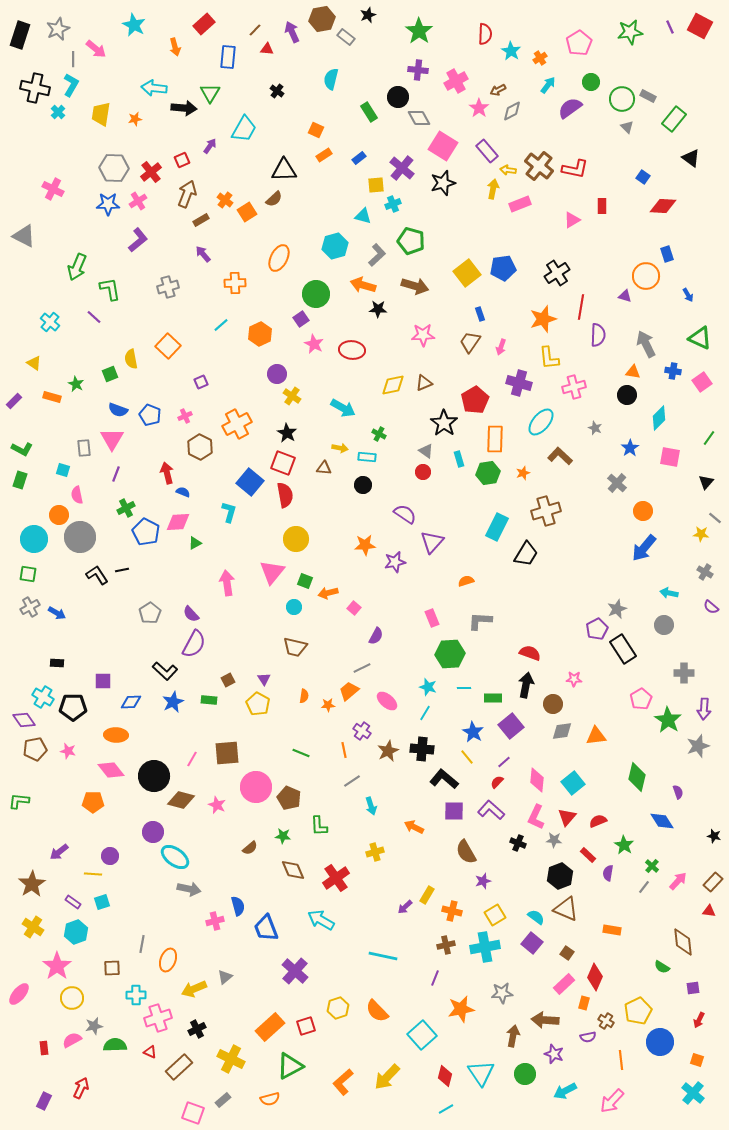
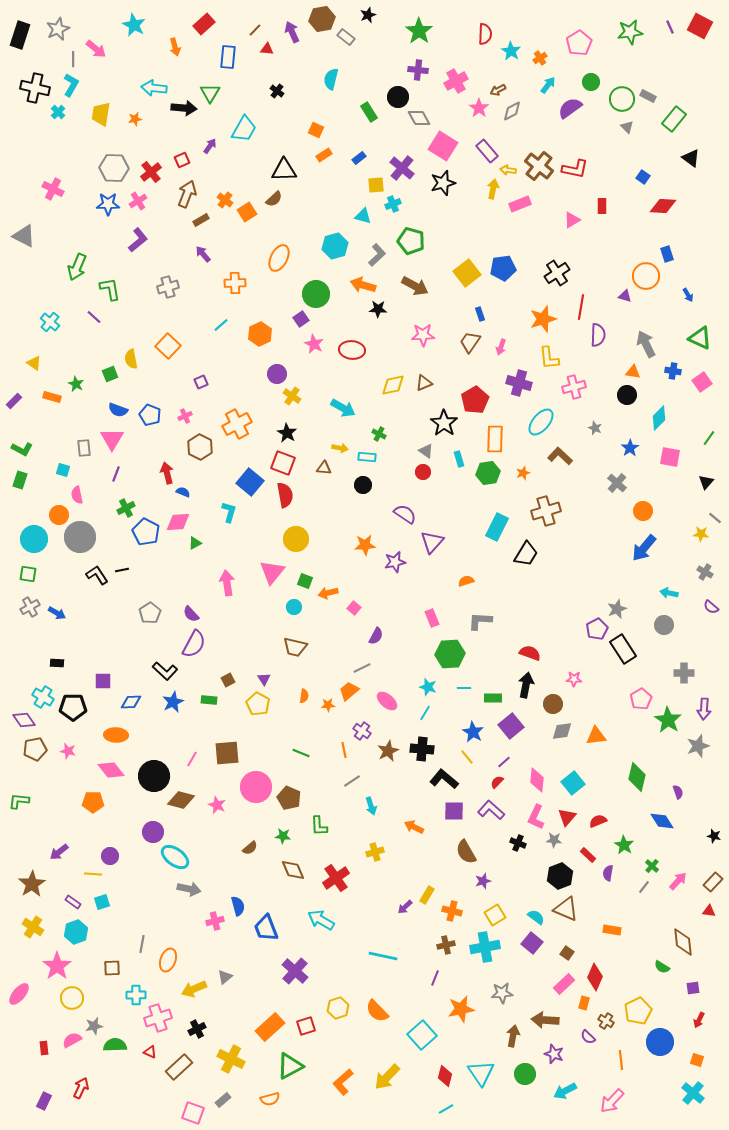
brown arrow at (415, 286): rotated 12 degrees clockwise
purple semicircle at (588, 1037): rotated 56 degrees clockwise
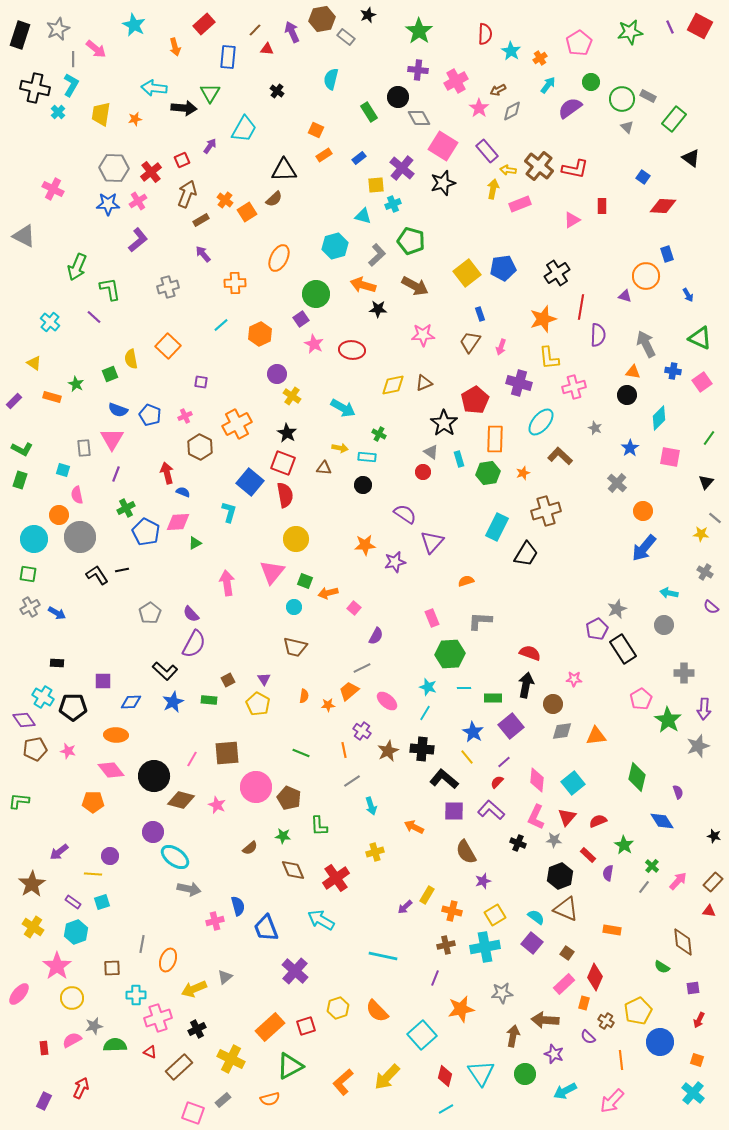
purple square at (201, 382): rotated 32 degrees clockwise
gray triangle at (426, 451): moved 5 px right, 1 px down
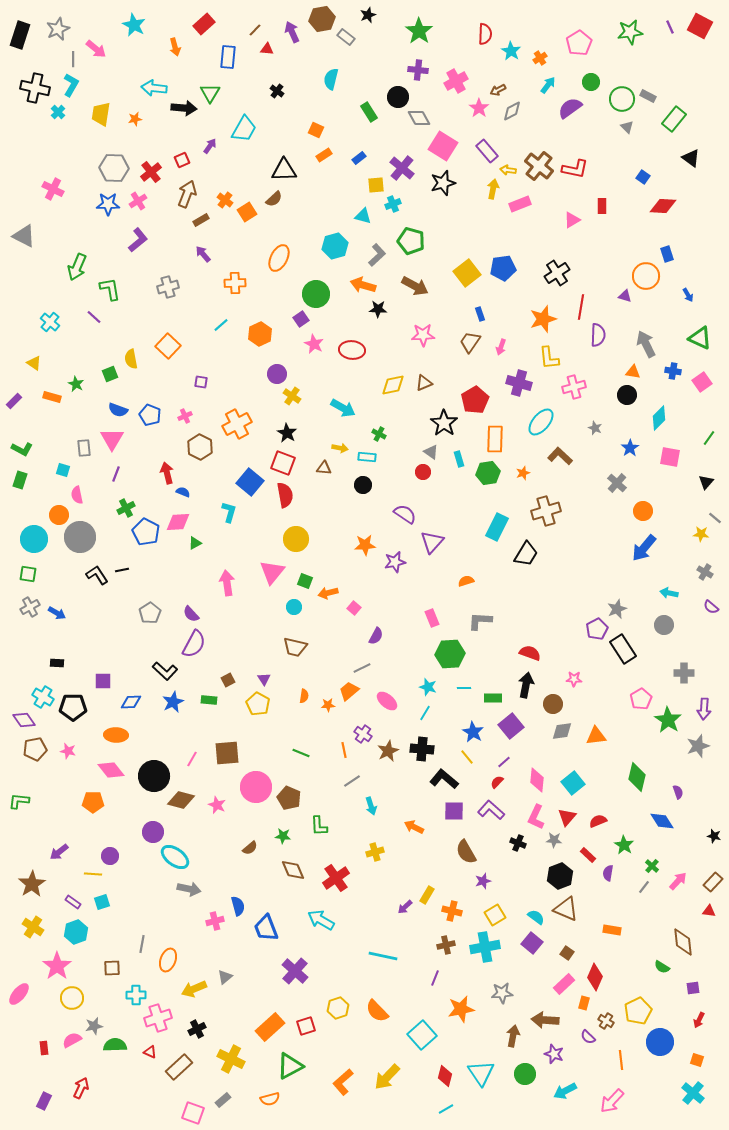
purple cross at (362, 731): moved 1 px right, 3 px down
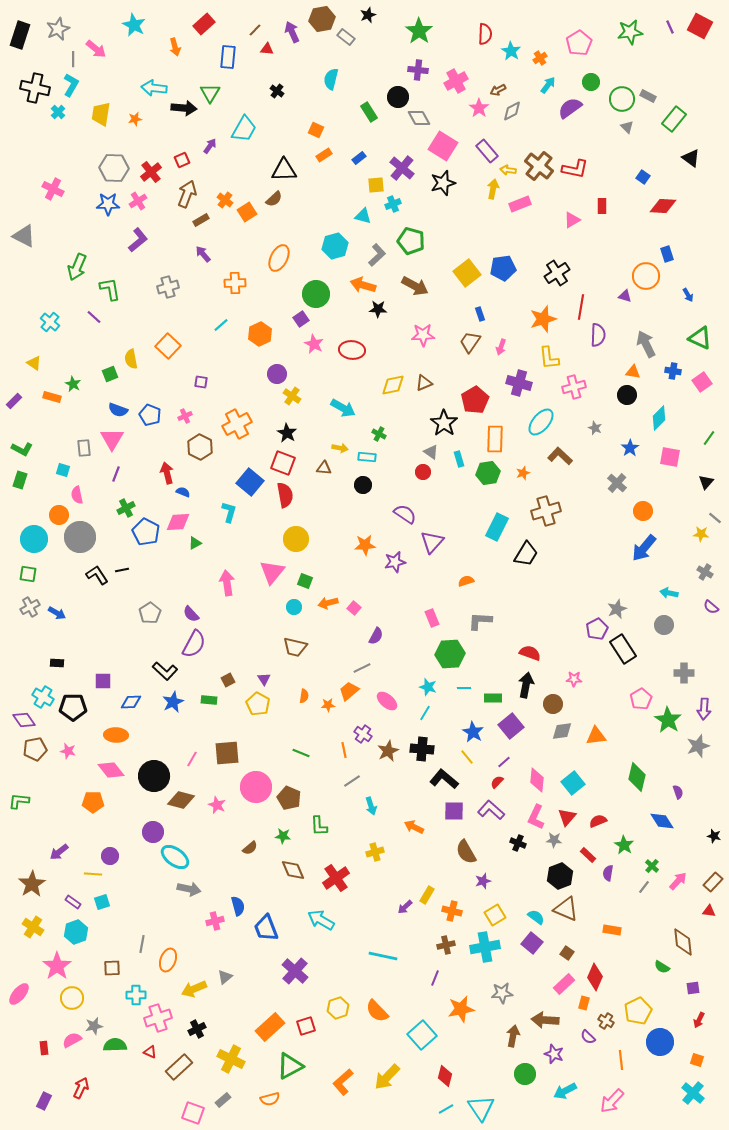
green star at (76, 384): moved 3 px left
orange arrow at (328, 593): moved 10 px down
cyan triangle at (481, 1073): moved 35 px down
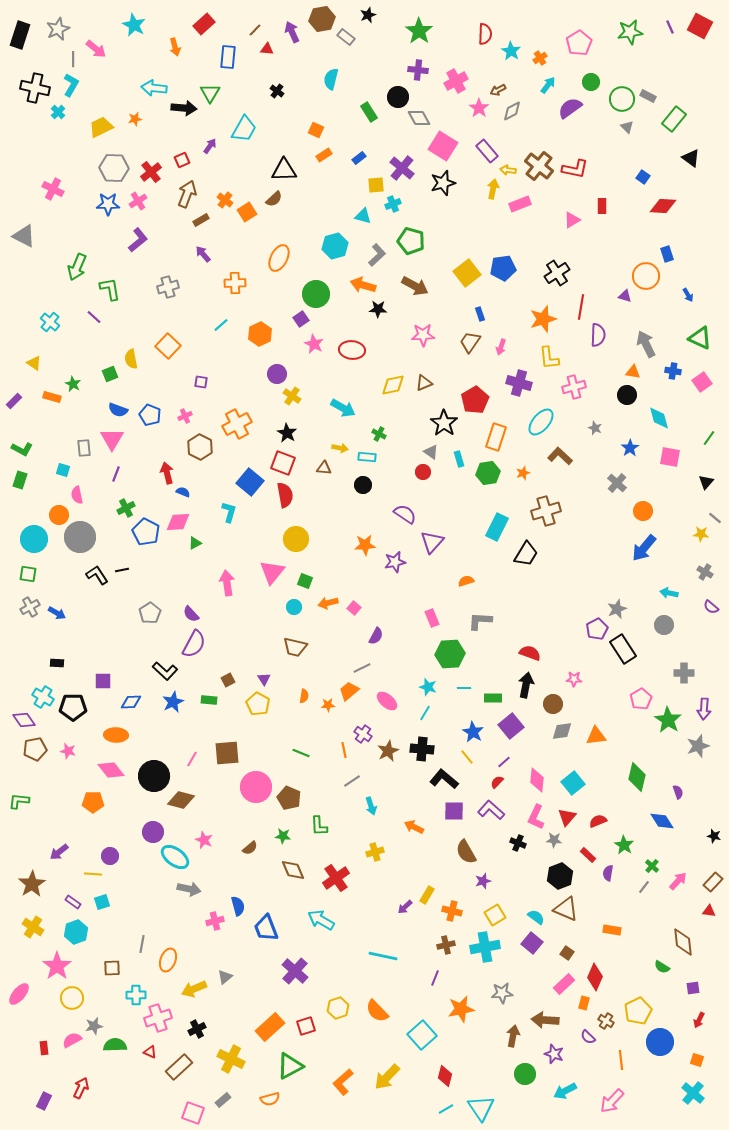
yellow trapezoid at (101, 114): moved 13 px down; rotated 55 degrees clockwise
cyan diamond at (659, 418): rotated 60 degrees counterclockwise
orange rectangle at (495, 439): moved 1 px right, 2 px up; rotated 16 degrees clockwise
pink star at (217, 805): moved 13 px left, 35 px down
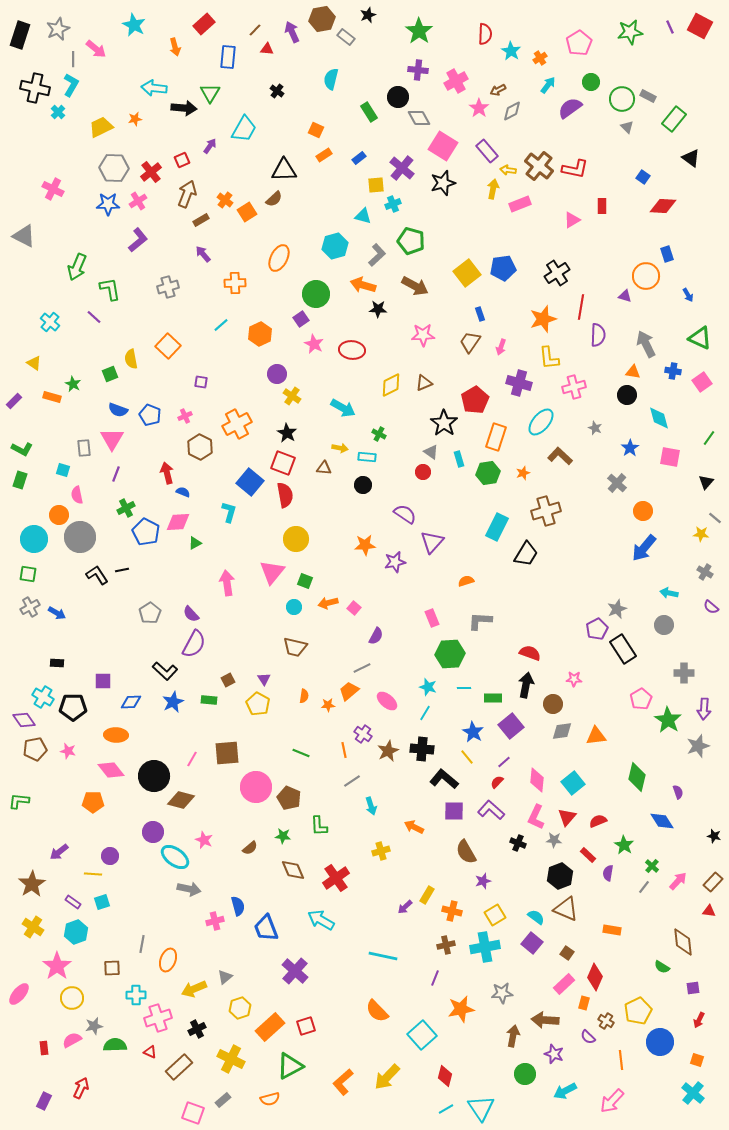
yellow diamond at (393, 385): moved 2 px left; rotated 15 degrees counterclockwise
yellow cross at (375, 852): moved 6 px right, 1 px up
yellow hexagon at (338, 1008): moved 98 px left
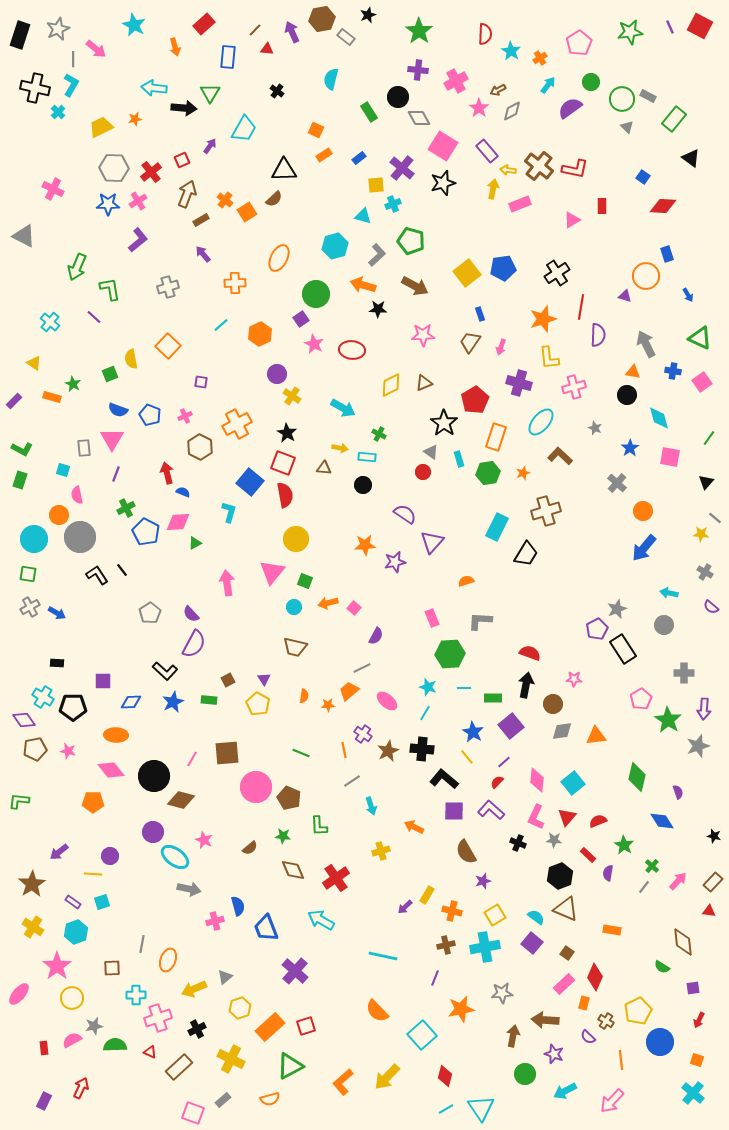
black line at (122, 570): rotated 64 degrees clockwise
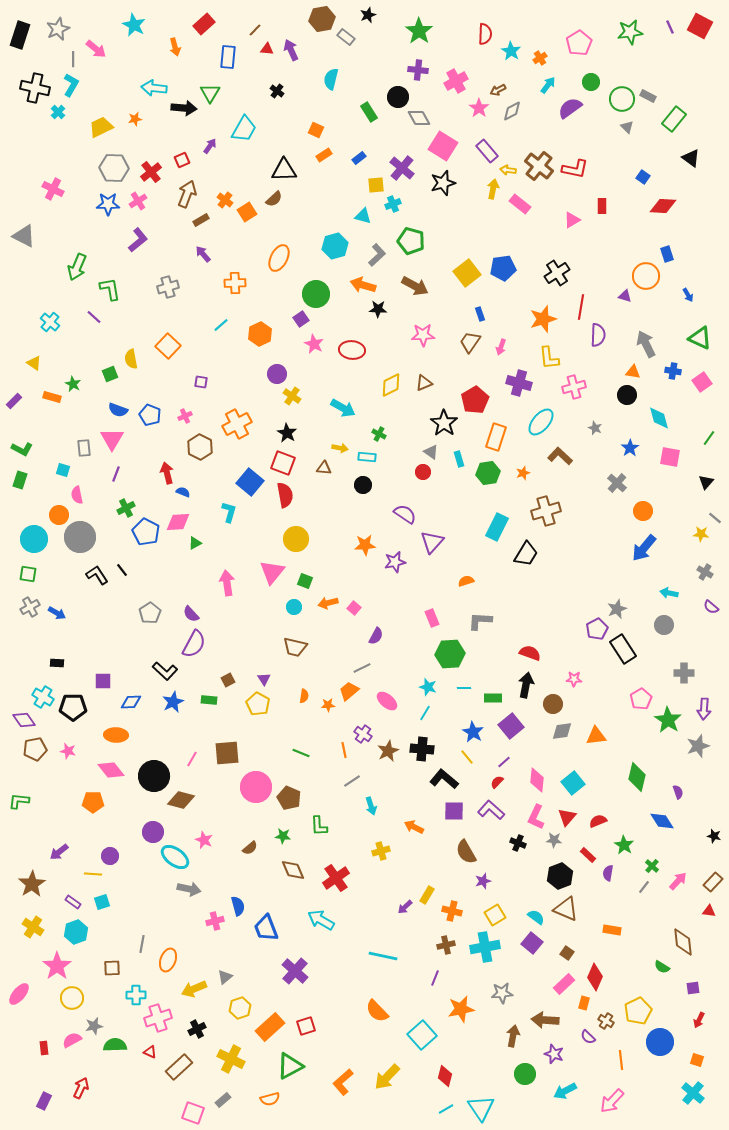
purple arrow at (292, 32): moved 1 px left, 18 px down
pink rectangle at (520, 204): rotated 60 degrees clockwise
